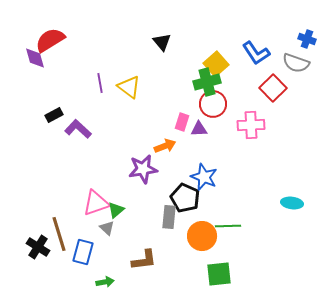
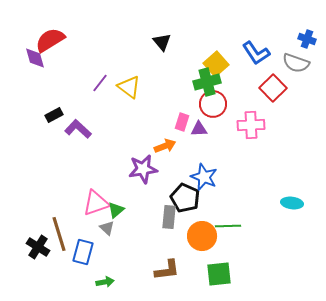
purple line: rotated 48 degrees clockwise
brown L-shape: moved 23 px right, 10 px down
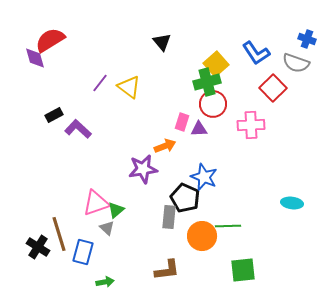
green square: moved 24 px right, 4 px up
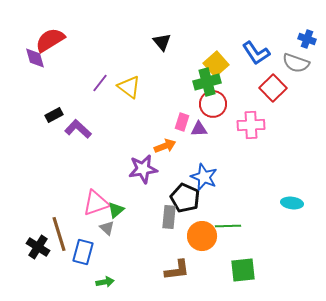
brown L-shape: moved 10 px right
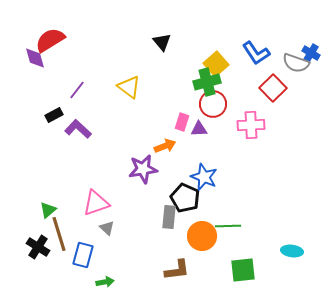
blue cross: moved 4 px right, 14 px down; rotated 12 degrees clockwise
purple line: moved 23 px left, 7 px down
cyan ellipse: moved 48 px down
green triangle: moved 68 px left
blue rectangle: moved 3 px down
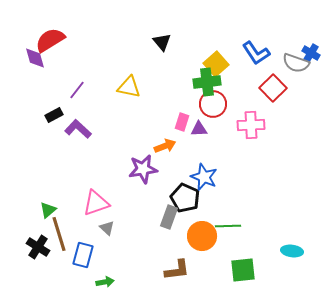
green cross: rotated 8 degrees clockwise
yellow triangle: rotated 25 degrees counterclockwise
gray rectangle: rotated 15 degrees clockwise
